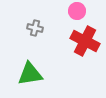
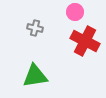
pink circle: moved 2 px left, 1 px down
green triangle: moved 5 px right, 2 px down
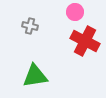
gray cross: moved 5 px left, 2 px up
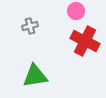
pink circle: moved 1 px right, 1 px up
gray cross: rotated 28 degrees counterclockwise
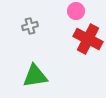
red cross: moved 3 px right, 2 px up
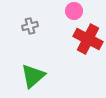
pink circle: moved 2 px left
green triangle: moved 2 px left; rotated 32 degrees counterclockwise
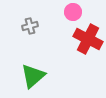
pink circle: moved 1 px left, 1 px down
